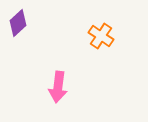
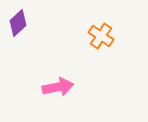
pink arrow: rotated 108 degrees counterclockwise
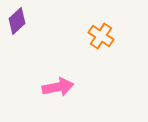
purple diamond: moved 1 px left, 2 px up
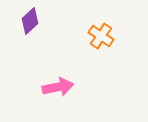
purple diamond: moved 13 px right
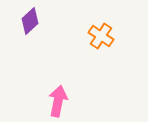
pink arrow: moved 14 px down; rotated 68 degrees counterclockwise
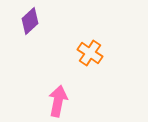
orange cross: moved 11 px left, 17 px down
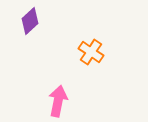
orange cross: moved 1 px right, 1 px up
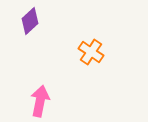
pink arrow: moved 18 px left
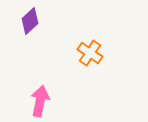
orange cross: moved 1 px left, 1 px down
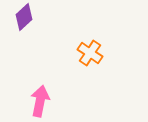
purple diamond: moved 6 px left, 4 px up
